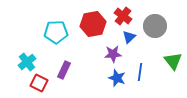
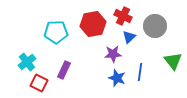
red cross: rotated 12 degrees counterclockwise
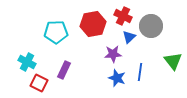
gray circle: moved 4 px left
cyan cross: rotated 24 degrees counterclockwise
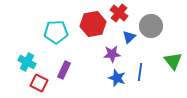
red cross: moved 4 px left, 3 px up; rotated 12 degrees clockwise
purple star: moved 1 px left
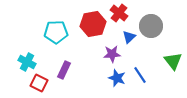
blue line: moved 3 px down; rotated 42 degrees counterclockwise
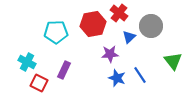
purple star: moved 2 px left
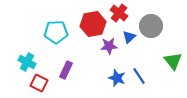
purple star: moved 1 px left, 8 px up
purple rectangle: moved 2 px right
blue line: moved 1 px left, 1 px down
